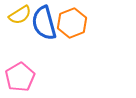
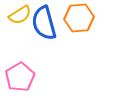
orange hexagon: moved 7 px right, 5 px up; rotated 16 degrees clockwise
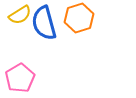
orange hexagon: rotated 12 degrees counterclockwise
pink pentagon: moved 1 px down
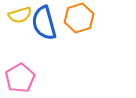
yellow semicircle: rotated 15 degrees clockwise
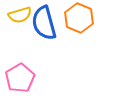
orange hexagon: rotated 20 degrees counterclockwise
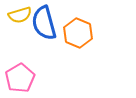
orange hexagon: moved 1 px left, 15 px down
